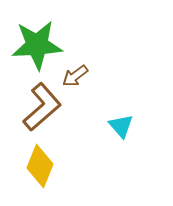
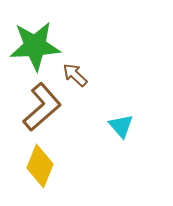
green star: moved 2 px left, 1 px down
brown arrow: moved 1 px up; rotated 80 degrees clockwise
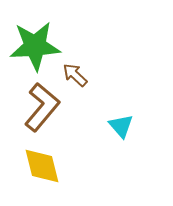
brown L-shape: rotated 9 degrees counterclockwise
yellow diamond: moved 2 px right; rotated 36 degrees counterclockwise
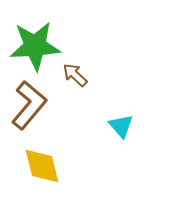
brown L-shape: moved 13 px left, 2 px up
